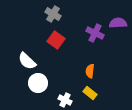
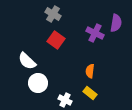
purple semicircle: moved 2 px left; rotated 102 degrees clockwise
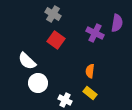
purple semicircle: moved 1 px right
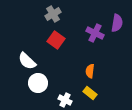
gray cross: rotated 28 degrees clockwise
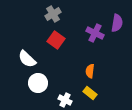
white semicircle: moved 2 px up
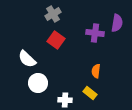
purple cross: rotated 18 degrees counterclockwise
orange semicircle: moved 6 px right
white cross: rotated 24 degrees counterclockwise
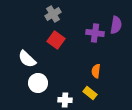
purple semicircle: moved 1 px left, 2 px down
